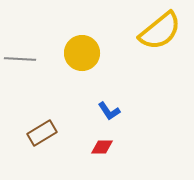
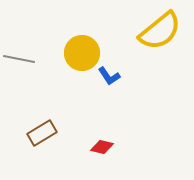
gray line: moved 1 px left; rotated 8 degrees clockwise
blue L-shape: moved 35 px up
red diamond: rotated 15 degrees clockwise
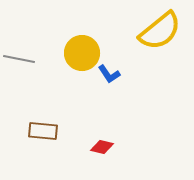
blue L-shape: moved 2 px up
brown rectangle: moved 1 px right, 2 px up; rotated 36 degrees clockwise
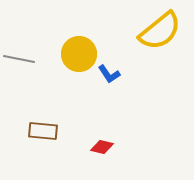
yellow circle: moved 3 px left, 1 px down
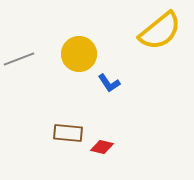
gray line: rotated 32 degrees counterclockwise
blue L-shape: moved 9 px down
brown rectangle: moved 25 px right, 2 px down
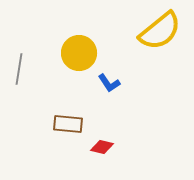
yellow circle: moved 1 px up
gray line: moved 10 px down; rotated 60 degrees counterclockwise
brown rectangle: moved 9 px up
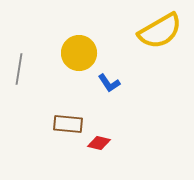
yellow semicircle: rotated 9 degrees clockwise
red diamond: moved 3 px left, 4 px up
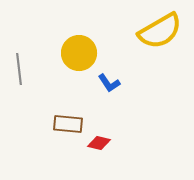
gray line: rotated 16 degrees counterclockwise
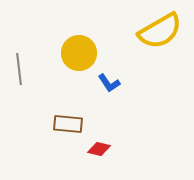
red diamond: moved 6 px down
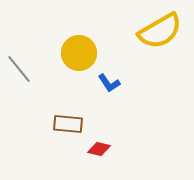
gray line: rotated 32 degrees counterclockwise
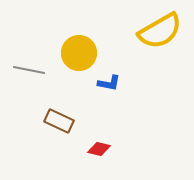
gray line: moved 10 px right, 1 px down; rotated 40 degrees counterclockwise
blue L-shape: rotated 45 degrees counterclockwise
brown rectangle: moved 9 px left, 3 px up; rotated 20 degrees clockwise
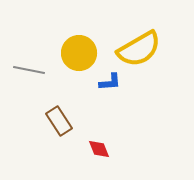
yellow semicircle: moved 21 px left, 18 px down
blue L-shape: moved 1 px right, 1 px up; rotated 15 degrees counterclockwise
brown rectangle: rotated 32 degrees clockwise
red diamond: rotated 55 degrees clockwise
